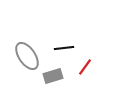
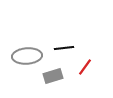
gray ellipse: rotated 60 degrees counterclockwise
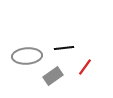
gray rectangle: rotated 18 degrees counterclockwise
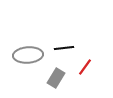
gray ellipse: moved 1 px right, 1 px up
gray rectangle: moved 3 px right, 2 px down; rotated 24 degrees counterclockwise
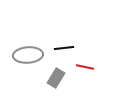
red line: rotated 66 degrees clockwise
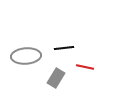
gray ellipse: moved 2 px left, 1 px down
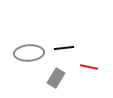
gray ellipse: moved 3 px right, 3 px up
red line: moved 4 px right
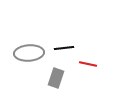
red line: moved 1 px left, 3 px up
gray rectangle: rotated 12 degrees counterclockwise
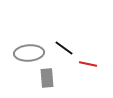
black line: rotated 42 degrees clockwise
gray rectangle: moved 9 px left; rotated 24 degrees counterclockwise
